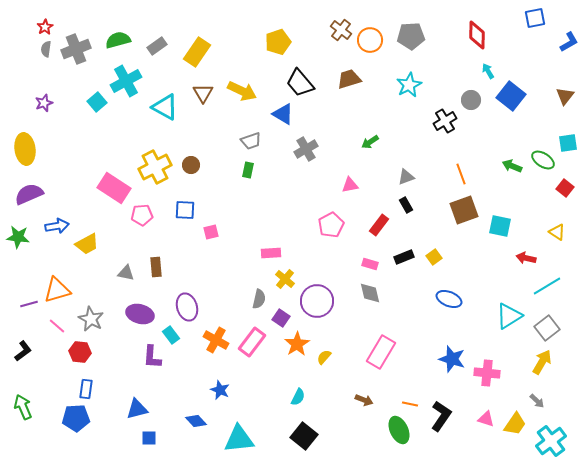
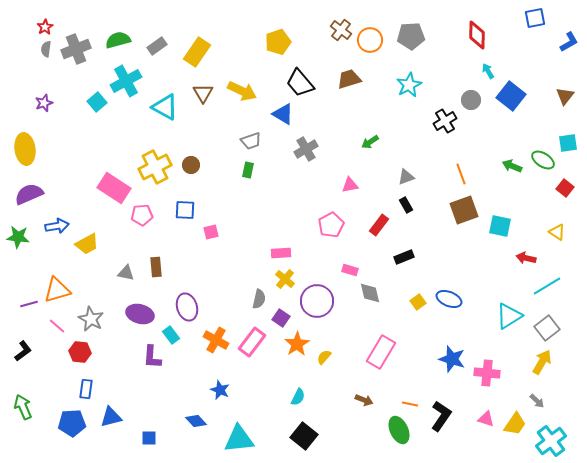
pink rectangle at (271, 253): moved 10 px right
yellow square at (434, 257): moved 16 px left, 45 px down
pink rectangle at (370, 264): moved 20 px left, 6 px down
blue triangle at (137, 409): moved 26 px left, 8 px down
blue pentagon at (76, 418): moved 4 px left, 5 px down
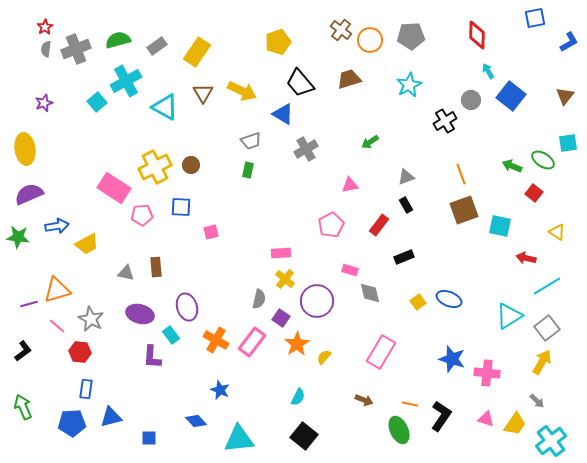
red square at (565, 188): moved 31 px left, 5 px down
blue square at (185, 210): moved 4 px left, 3 px up
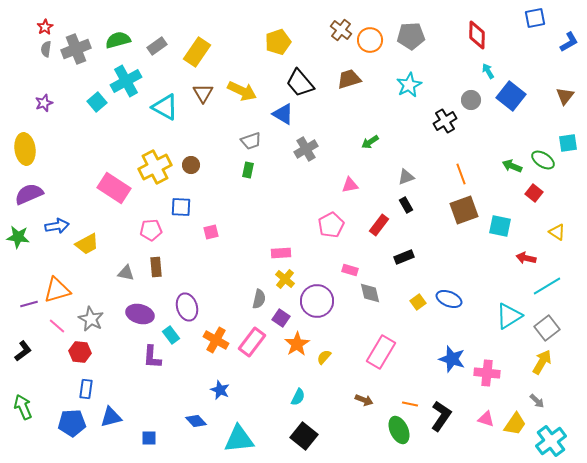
pink pentagon at (142, 215): moved 9 px right, 15 px down
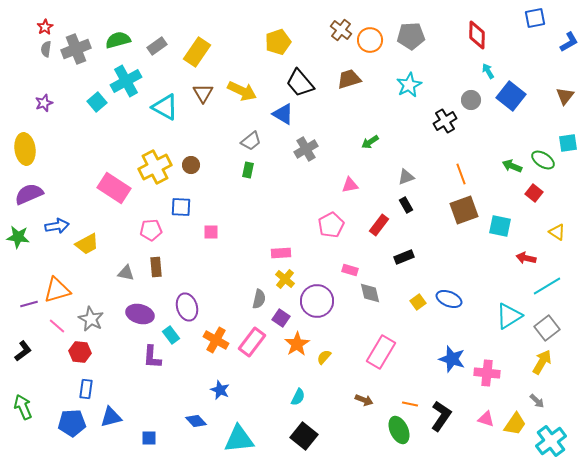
gray trapezoid at (251, 141): rotated 20 degrees counterclockwise
pink square at (211, 232): rotated 14 degrees clockwise
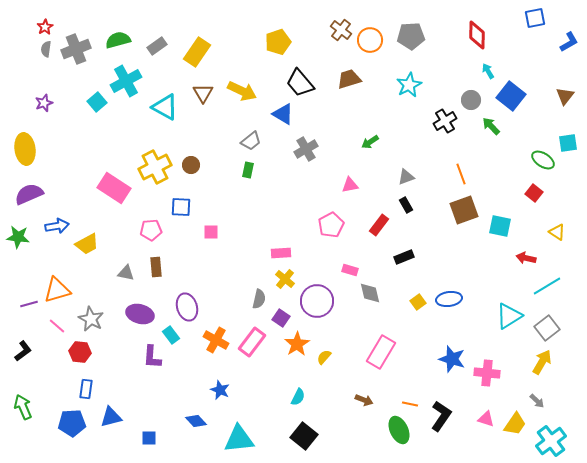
green arrow at (512, 166): moved 21 px left, 40 px up; rotated 24 degrees clockwise
blue ellipse at (449, 299): rotated 30 degrees counterclockwise
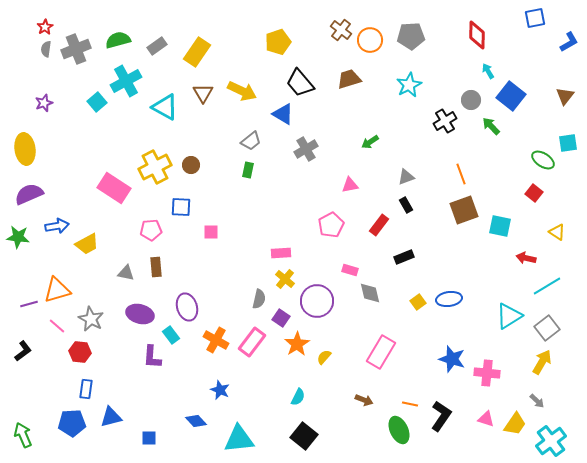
green arrow at (23, 407): moved 28 px down
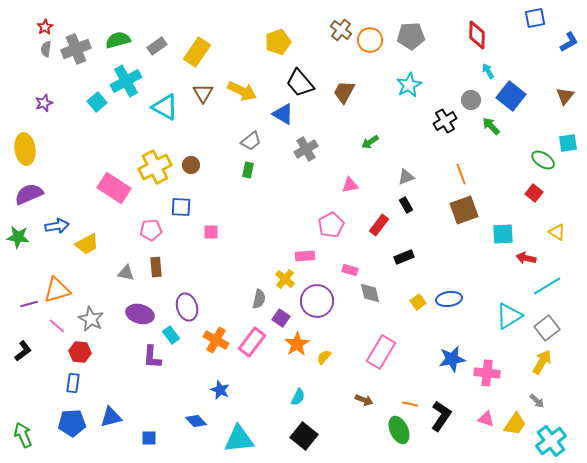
brown trapezoid at (349, 79): moved 5 px left, 13 px down; rotated 45 degrees counterclockwise
cyan square at (500, 226): moved 3 px right, 8 px down; rotated 15 degrees counterclockwise
pink rectangle at (281, 253): moved 24 px right, 3 px down
blue star at (452, 359): rotated 28 degrees counterclockwise
blue rectangle at (86, 389): moved 13 px left, 6 px up
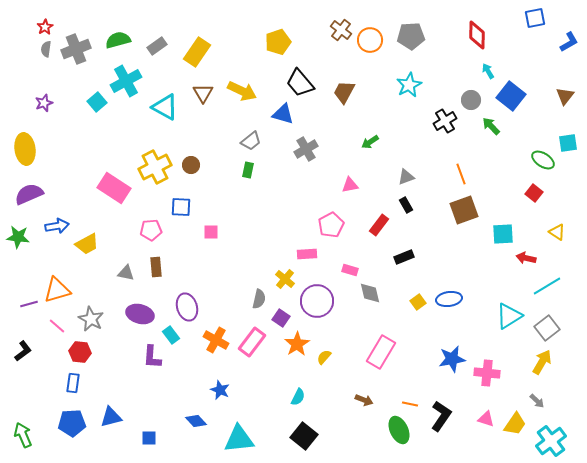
blue triangle at (283, 114): rotated 15 degrees counterclockwise
pink rectangle at (305, 256): moved 2 px right, 2 px up
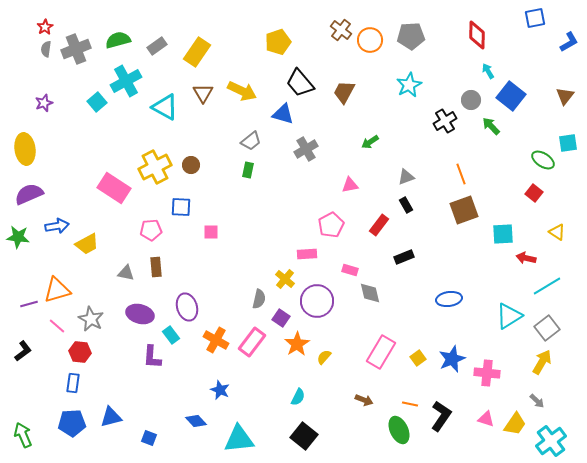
yellow square at (418, 302): moved 56 px down
blue star at (452, 359): rotated 12 degrees counterclockwise
blue square at (149, 438): rotated 21 degrees clockwise
